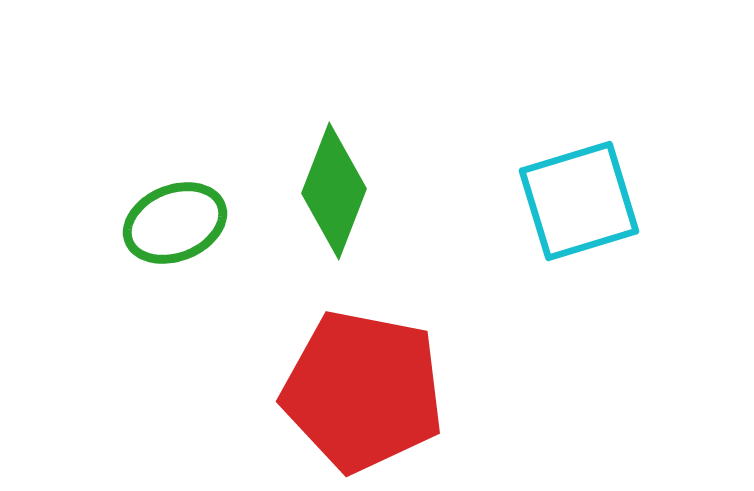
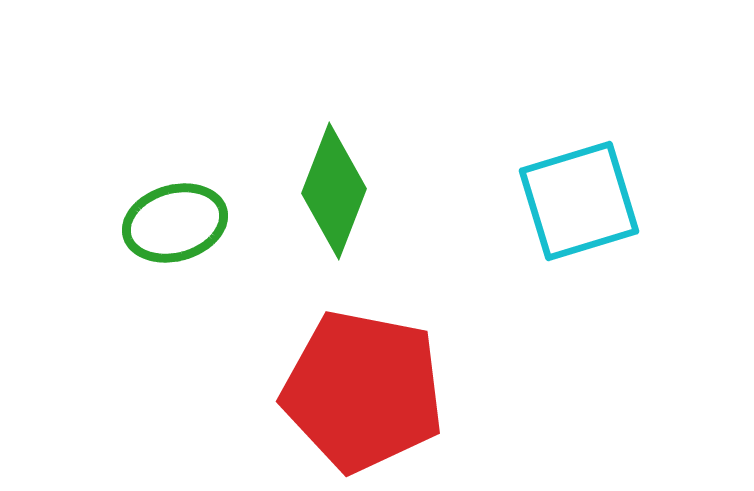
green ellipse: rotated 6 degrees clockwise
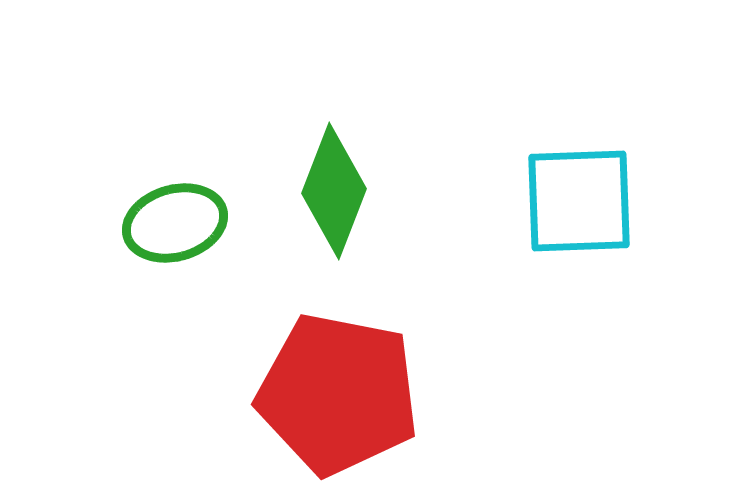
cyan square: rotated 15 degrees clockwise
red pentagon: moved 25 px left, 3 px down
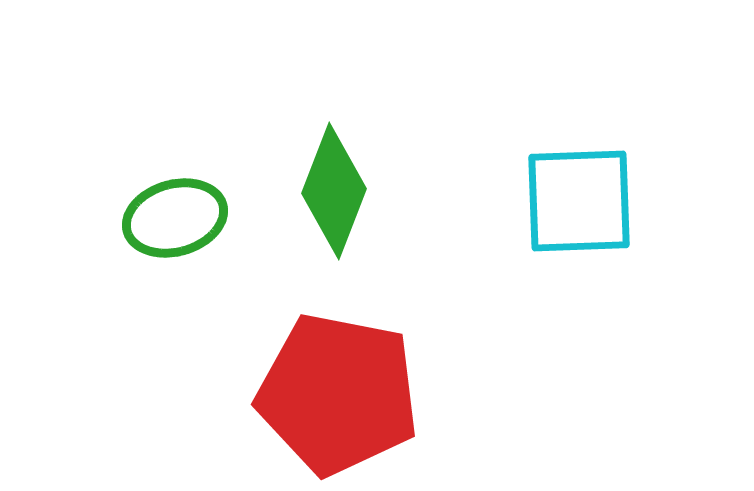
green ellipse: moved 5 px up
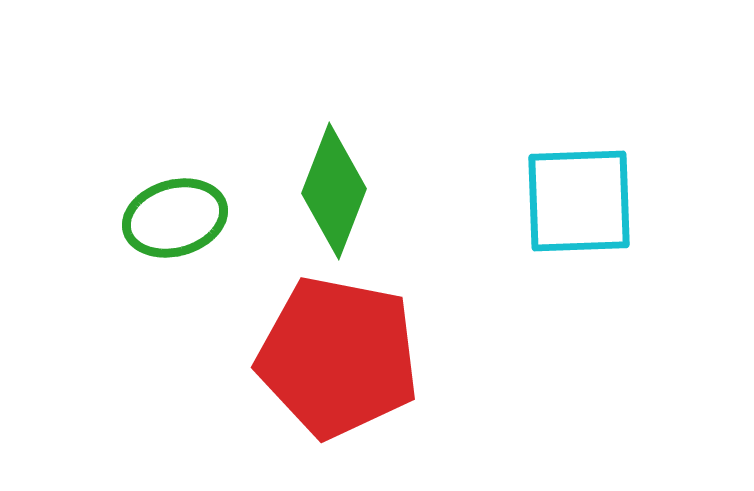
red pentagon: moved 37 px up
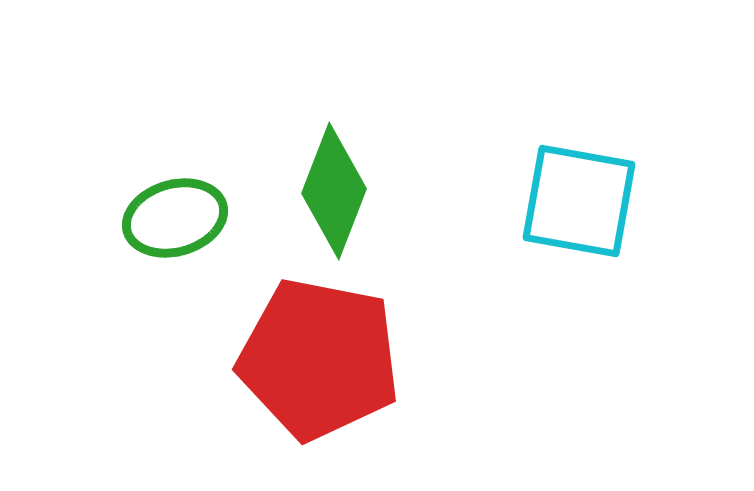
cyan square: rotated 12 degrees clockwise
red pentagon: moved 19 px left, 2 px down
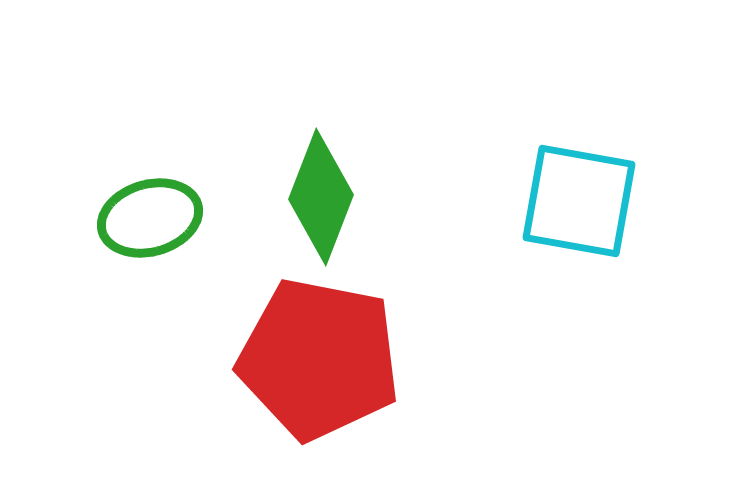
green diamond: moved 13 px left, 6 px down
green ellipse: moved 25 px left
